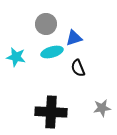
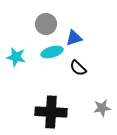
black semicircle: rotated 24 degrees counterclockwise
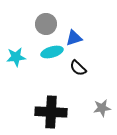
cyan star: rotated 18 degrees counterclockwise
